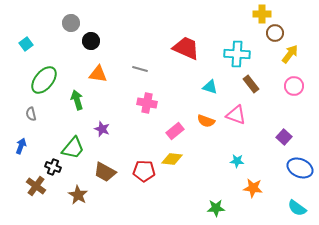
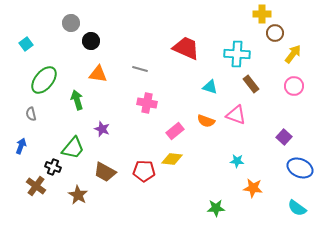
yellow arrow: moved 3 px right
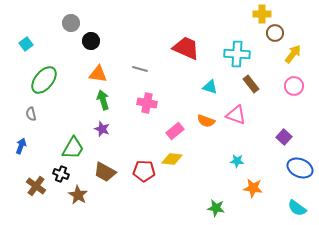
green arrow: moved 26 px right
green trapezoid: rotated 10 degrees counterclockwise
black cross: moved 8 px right, 7 px down
green star: rotated 12 degrees clockwise
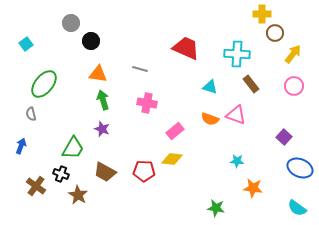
green ellipse: moved 4 px down
orange semicircle: moved 4 px right, 2 px up
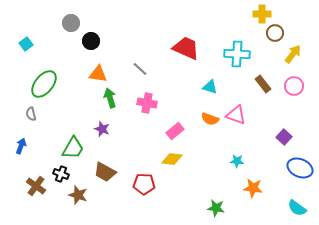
gray line: rotated 28 degrees clockwise
brown rectangle: moved 12 px right
green arrow: moved 7 px right, 2 px up
red pentagon: moved 13 px down
brown star: rotated 12 degrees counterclockwise
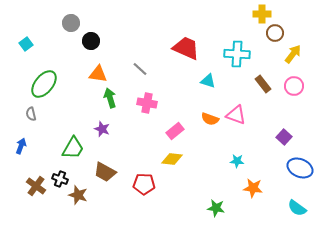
cyan triangle: moved 2 px left, 6 px up
black cross: moved 1 px left, 5 px down
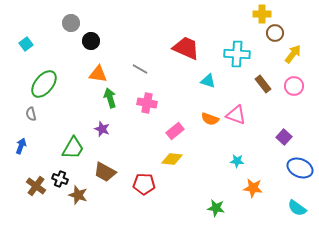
gray line: rotated 14 degrees counterclockwise
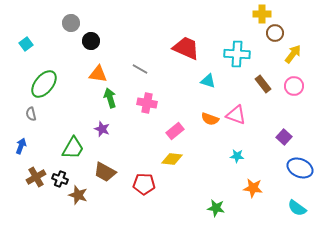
cyan star: moved 5 px up
brown cross: moved 9 px up; rotated 24 degrees clockwise
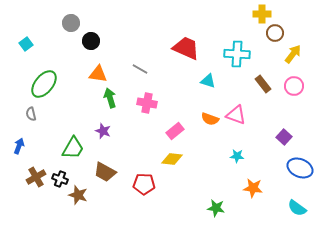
purple star: moved 1 px right, 2 px down
blue arrow: moved 2 px left
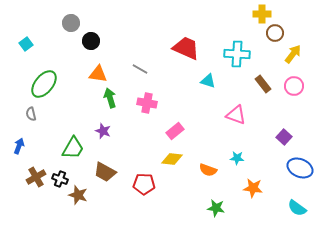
orange semicircle: moved 2 px left, 51 px down
cyan star: moved 2 px down
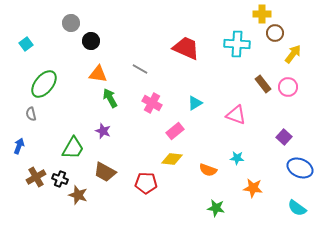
cyan cross: moved 10 px up
cyan triangle: moved 13 px left, 22 px down; rotated 49 degrees counterclockwise
pink circle: moved 6 px left, 1 px down
green arrow: rotated 12 degrees counterclockwise
pink cross: moved 5 px right; rotated 18 degrees clockwise
red pentagon: moved 2 px right, 1 px up
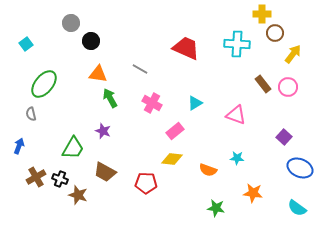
orange star: moved 5 px down
